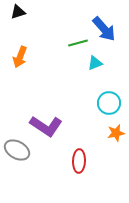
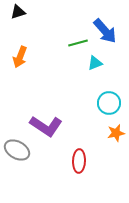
blue arrow: moved 1 px right, 2 px down
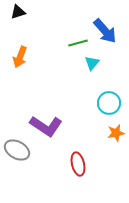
cyan triangle: moved 3 px left; rotated 28 degrees counterclockwise
red ellipse: moved 1 px left, 3 px down; rotated 15 degrees counterclockwise
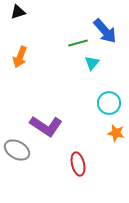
orange star: rotated 24 degrees clockwise
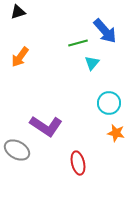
orange arrow: rotated 15 degrees clockwise
red ellipse: moved 1 px up
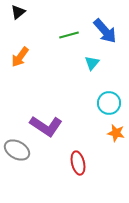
black triangle: rotated 21 degrees counterclockwise
green line: moved 9 px left, 8 px up
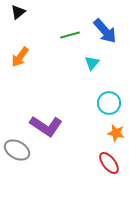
green line: moved 1 px right
red ellipse: moved 31 px right; rotated 25 degrees counterclockwise
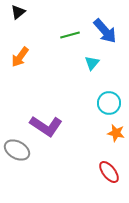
red ellipse: moved 9 px down
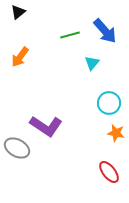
gray ellipse: moved 2 px up
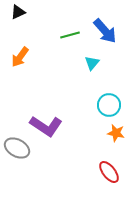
black triangle: rotated 14 degrees clockwise
cyan circle: moved 2 px down
